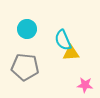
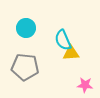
cyan circle: moved 1 px left, 1 px up
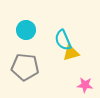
cyan circle: moved 2 px down
yellow triangle: rotated 12 degrees counterclockwise
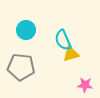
yellow triangle: moved 1 px down
gray pentagon: moved 4 px left
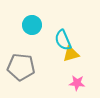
cyan circle: moved 6 px right, 5 px up
pink star: moved 8 px left, 2 px up
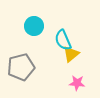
cyan circle: moved 2 px right, 1 px down
yellow triangle: rotated 24 degrees counterclockwise
gray pentagon: rotated 20 degrees counterclockwise
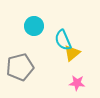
yellow triangle: moved 1 px right, 1 px up
gray pentagon: moved 1 px left
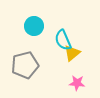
gray pentagon: moved 5 px right, 2 px up
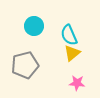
cyan semicircle: moved 6 px right, 5 px up
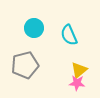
cyan circle: moved 2 px down
yellow triangle: moved 7 px right, 17 px down
